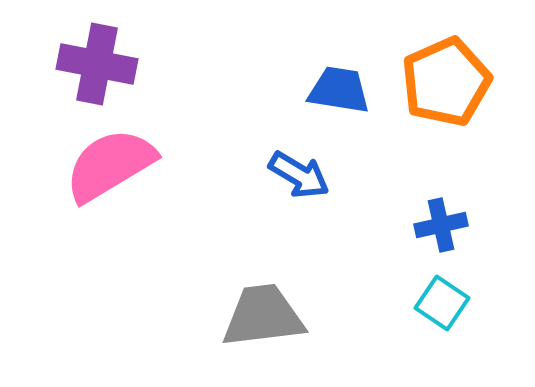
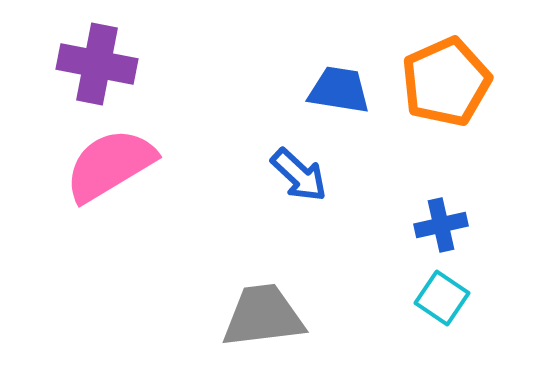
blue arrow: rotated 12 degrees clockwise
cyan square: moved 5 px up
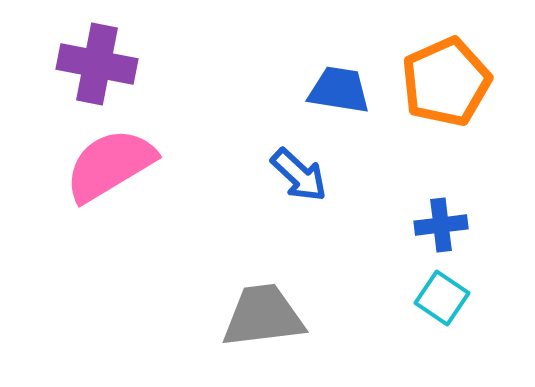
blue cross: rotated 6 degrees clockwise
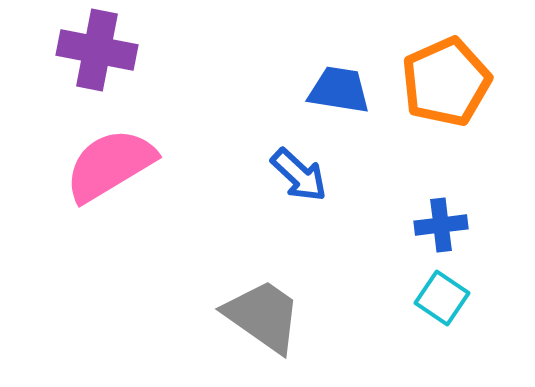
purple cross: moved 14 px up
gray trapezoid: rotated 42 degrees clockwise
